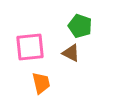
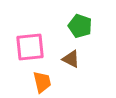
brown triangle: moved 6 px down
orange trapezoid: moved 1 px right, 1 px up
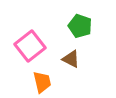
pink square: moved 1 px up; rotated 32 degrees counterclockwise
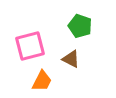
pink square: rotated 24 degrees clockwise
orange trapezoid: moved 1 px up; rotated 40 degrees clockwise
